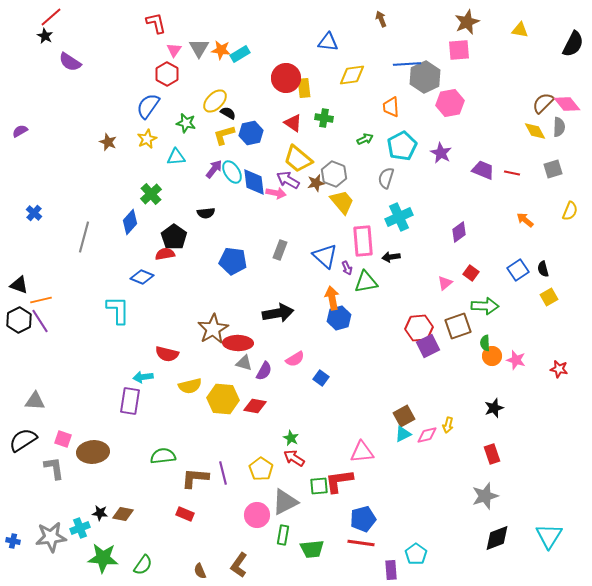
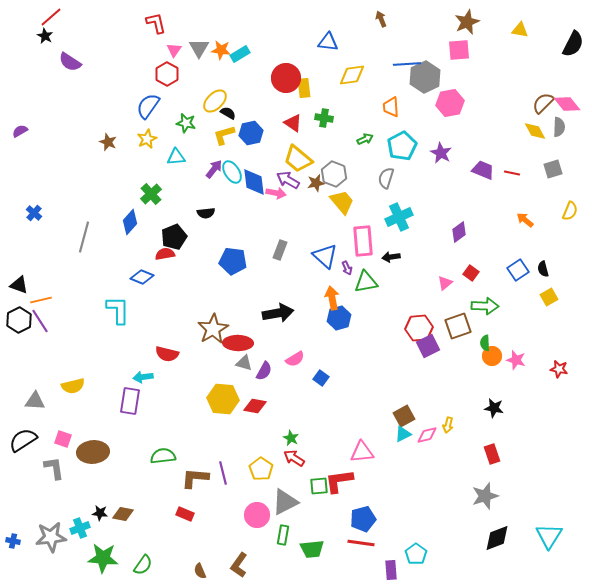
black pentagon at (174, 237): rotated 15 degrees clockwise
yellow semicircle at (190, 386): moved 117 px left
black star at (494, 408): rotated 30 degrees clockwise
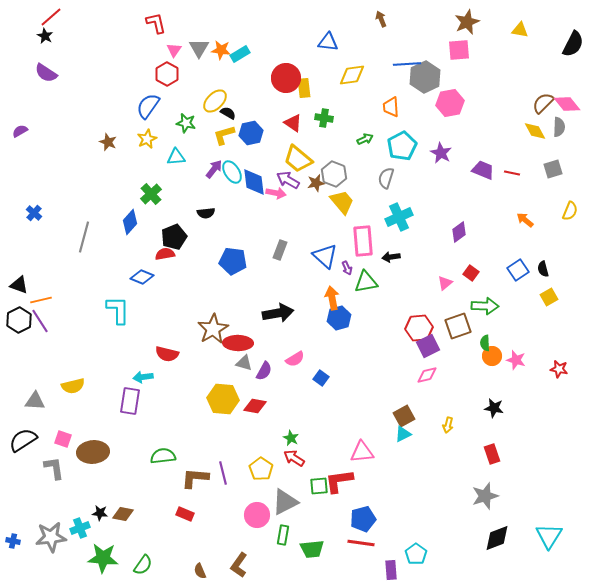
purple semicircle at (70, 62): moved 24 px left, 11 px down
pink diamond at (427, 435): moved 60 px up
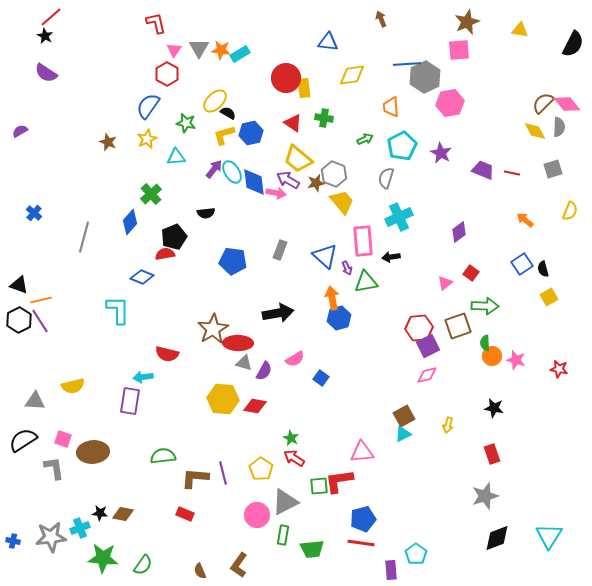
blue square at (518, 270): moved 4 px right, 6 px up
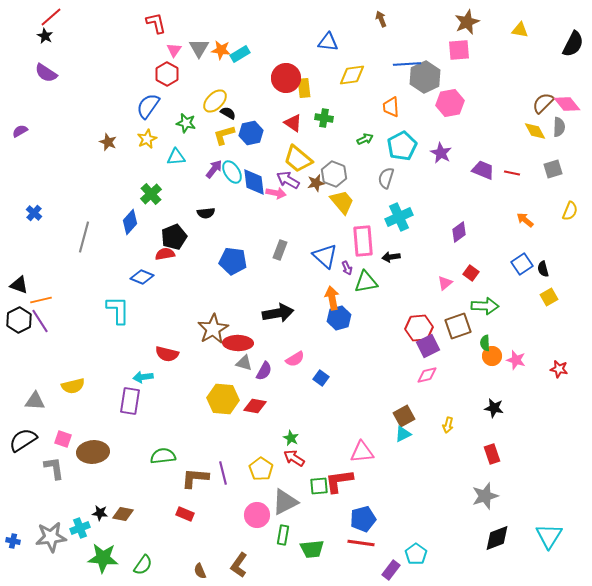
purple rectangle at (391, 570): rotated 42 degrees clockwise
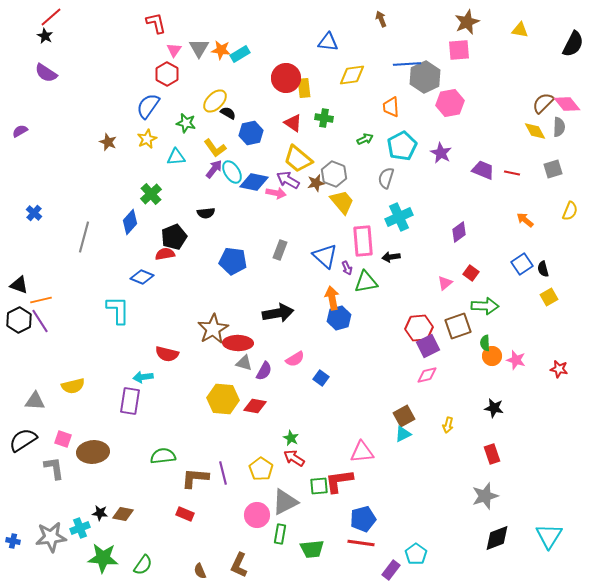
yellow L-shape at (224, 135): moved 9 px left, 13 px down; rotated 110 degrees counterclockwise
blue diamond at (254, 182): rotated 72 degrees counterclockwise
green rectangle at (283, 535): moved 3 px left, 1 px up
brown L-shape at (239, 565): rotated 10 degrees counterclockwise
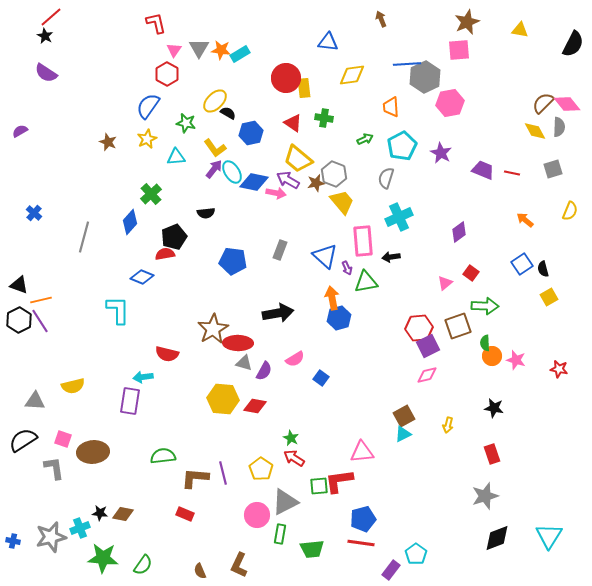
gray star at (51, 537): rotated 8 degrees counterclockwise
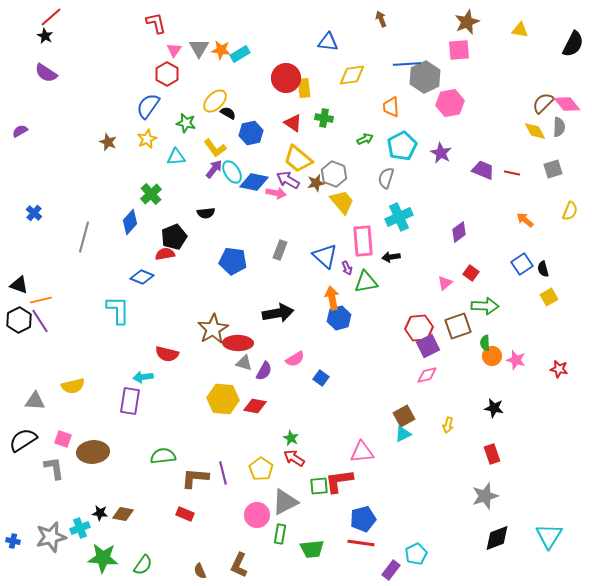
cyan pentagon at (416, 554): rotated 10 degrees clockwise
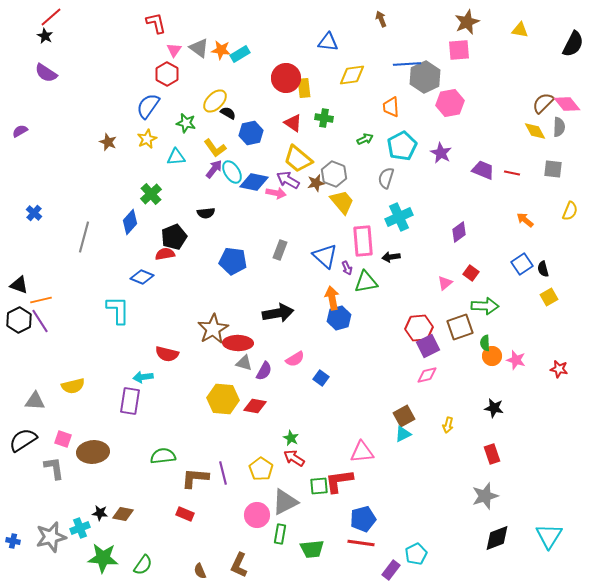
gray triangle at (199, 48): rotated 25 degrees counterclockwise
gray square at (553, 169): rotated 24 degrees clockwise
brown square at (458, 326): moved 2 px right, 1 px down
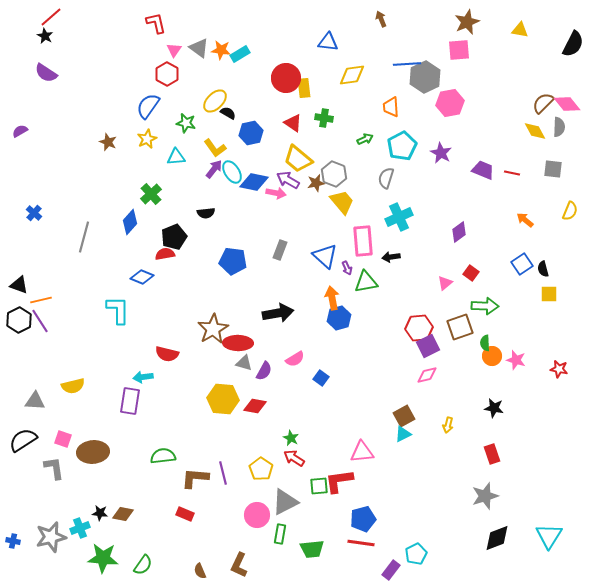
yellow square at (549, 297): moved 3 px up; rotated 30 degrees clockwise
